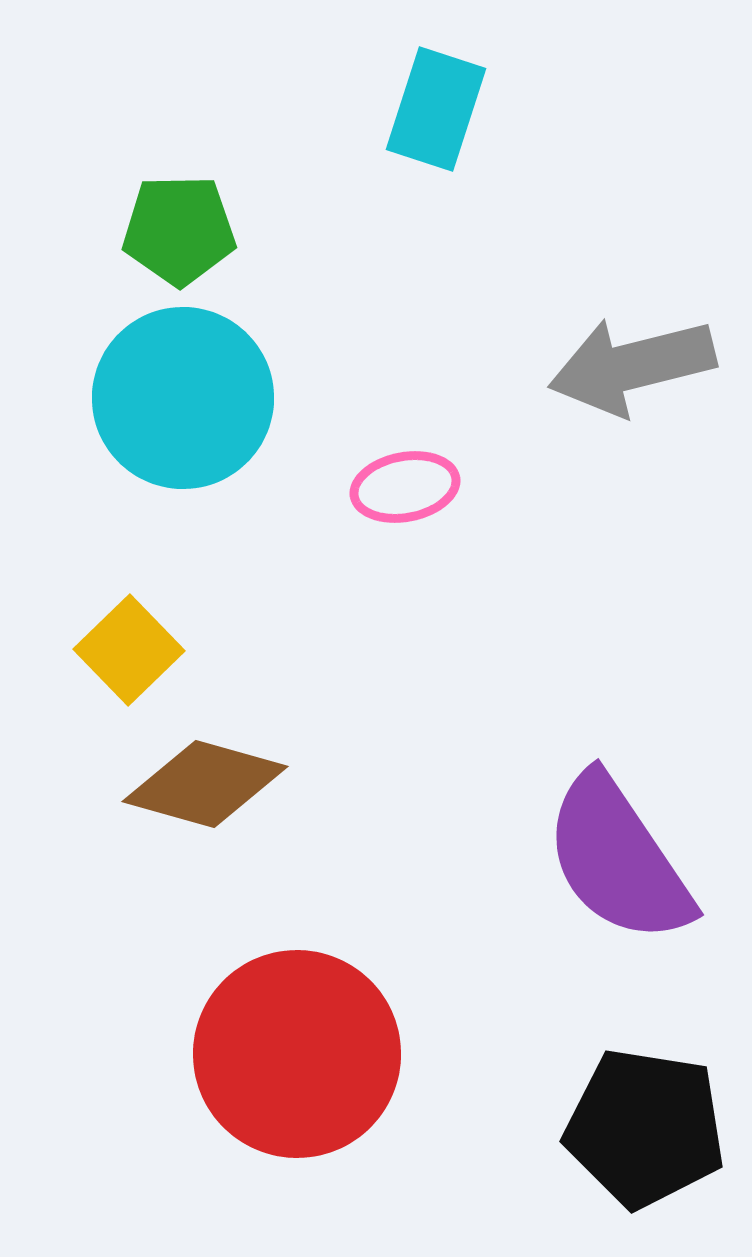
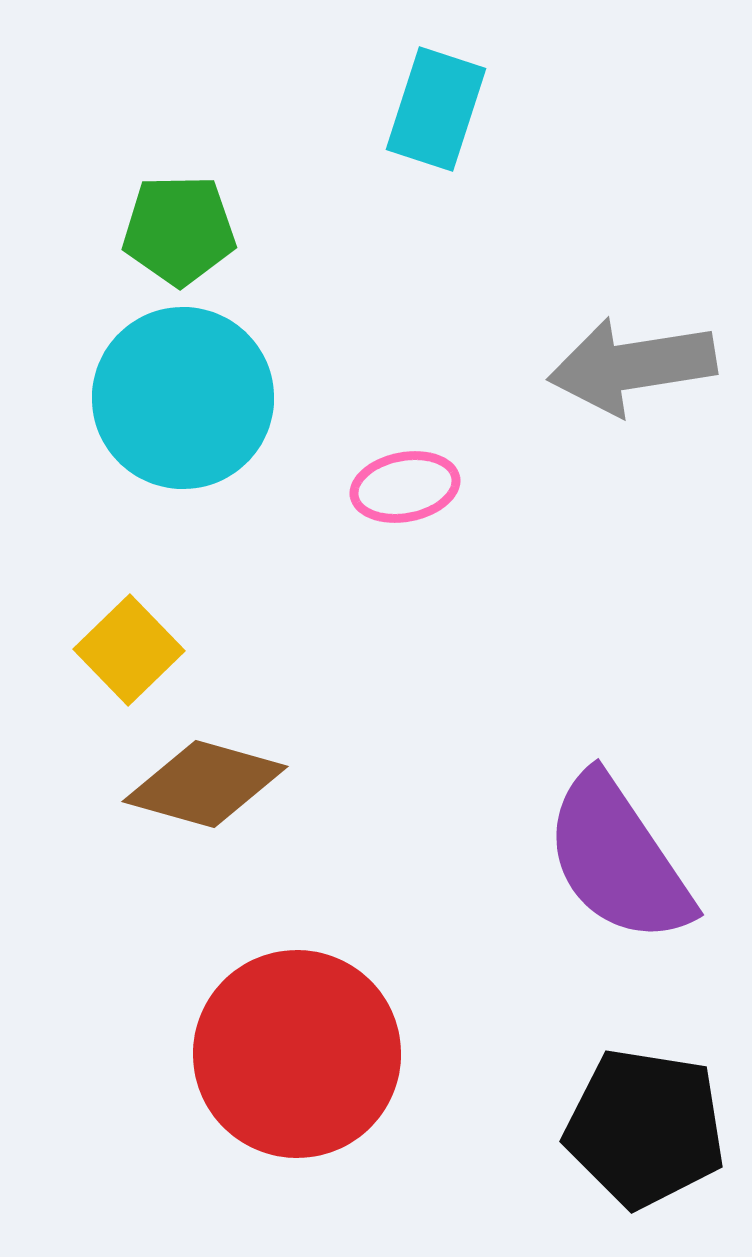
gray arrow: rotated 5 degrees clockwise
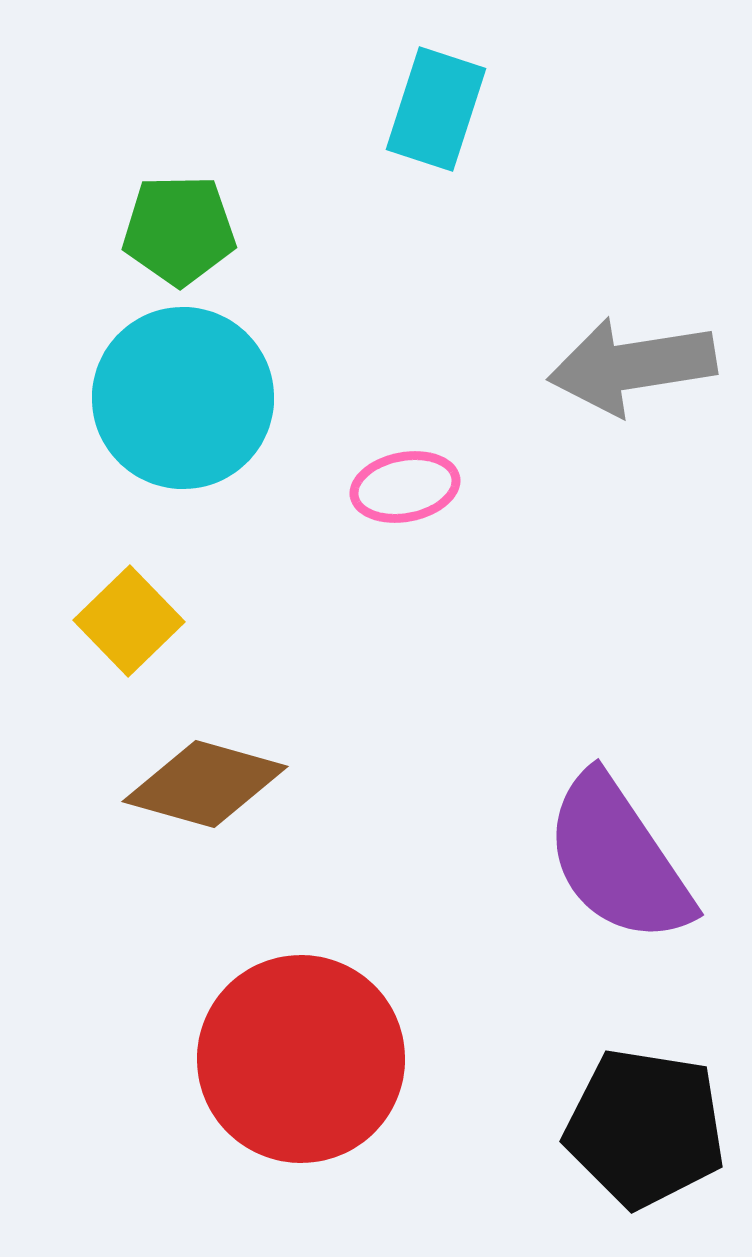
yellow square: moved 29 px up
red circle: moved 4 px right, 5 px down
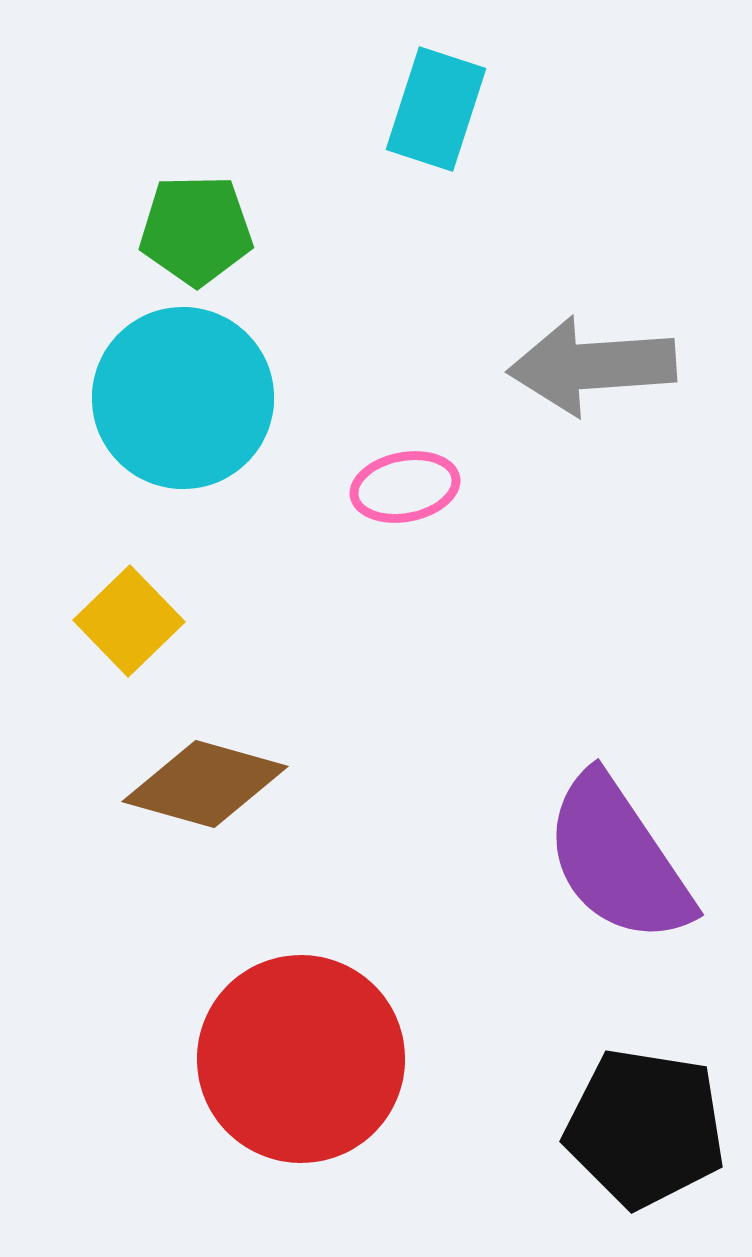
green pentagon: moved 17 px right
gray arrow: moved 40 px left; rotated 5 degrees clockwise
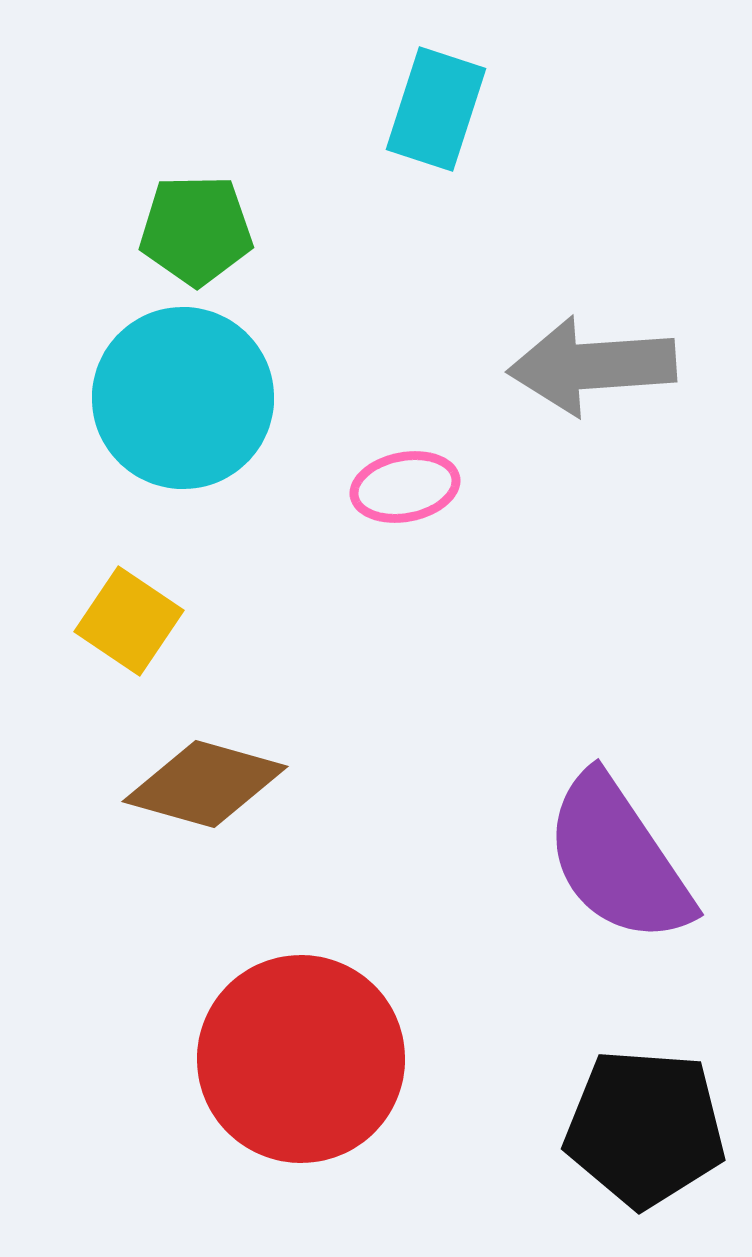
yellow square: rotated 12 degrees counterclockwise
black pentagon: rotated 5 degrees counterclockwise
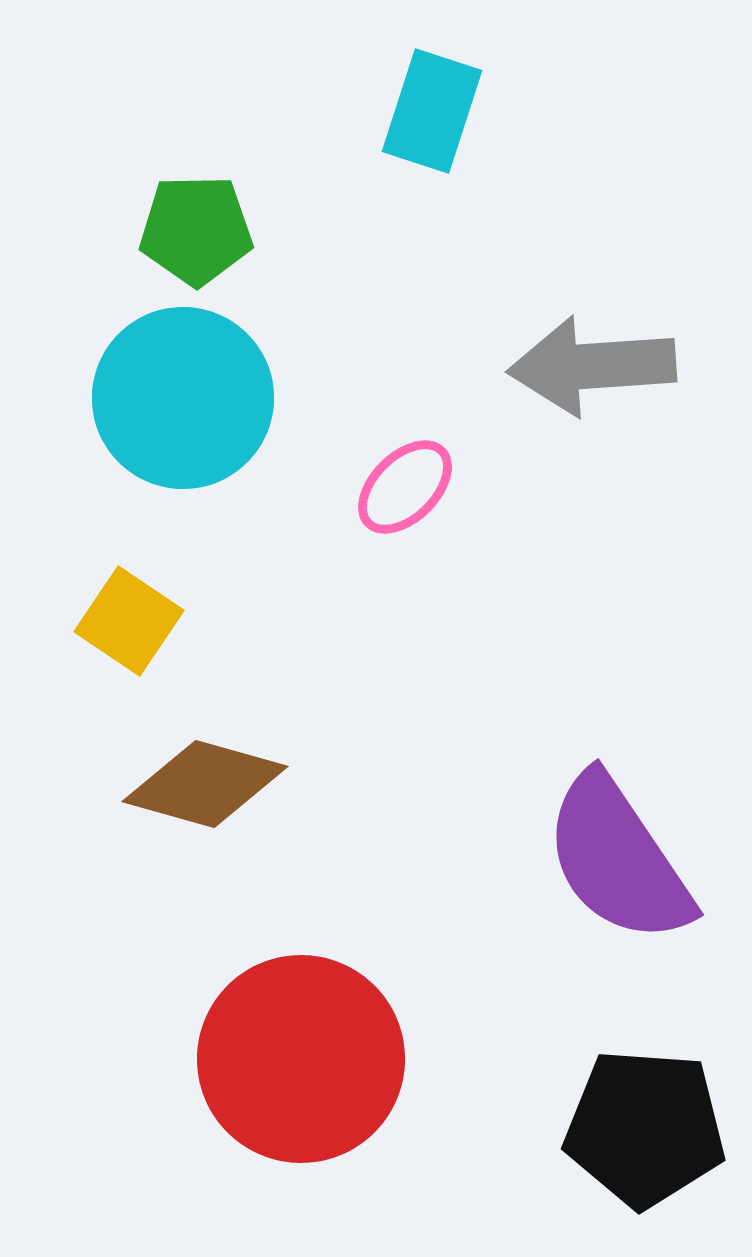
cyan rectangle: moved 4 px left, 2 px down
pink ellipse: rotated 34 degrees counterclockwise
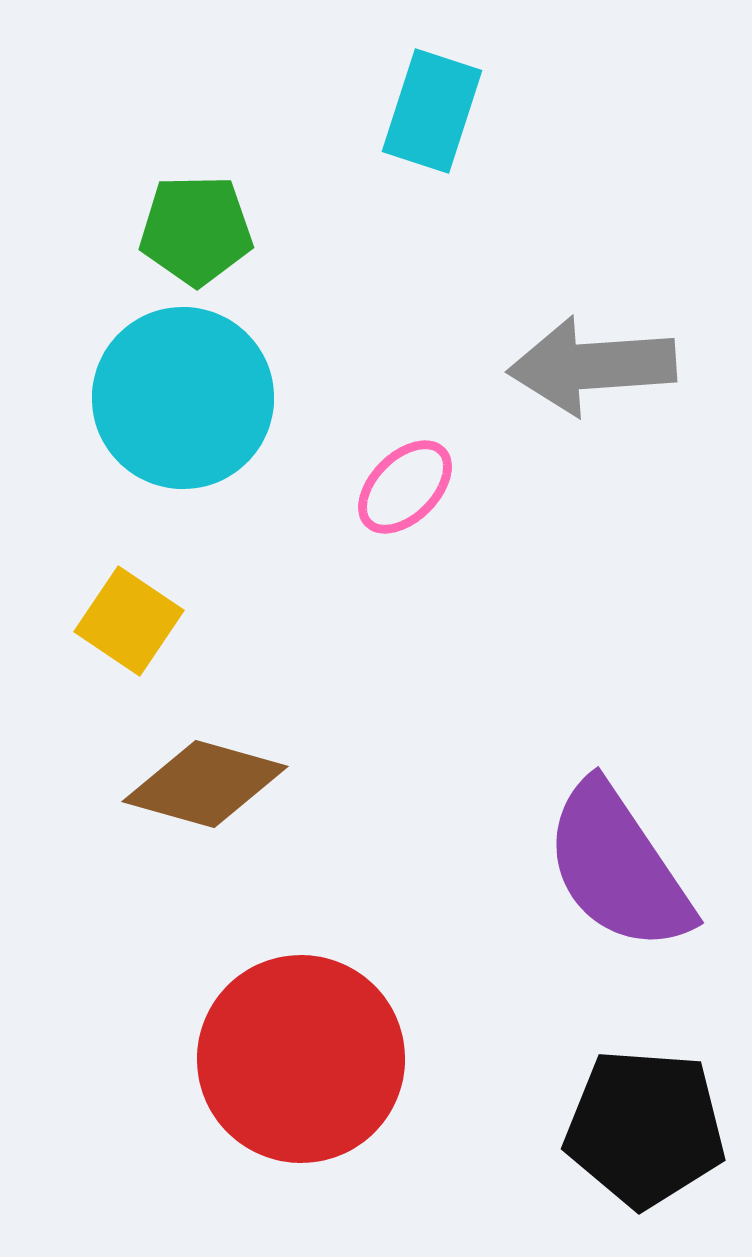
purple semicircle: moved 8 px down
